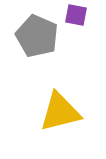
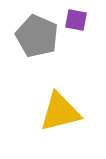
purple square: moved 5 px down
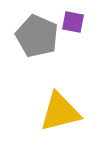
purple square: moved 3 px left, 2 px down
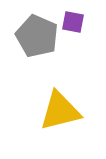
yellow triangle: moved 1 px up
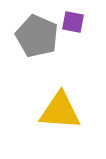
yellow triangle: rotated 18 degrees clockwise
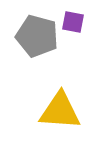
gray pentagon: rotated 9 degrees counterclockwise
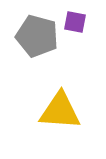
purple square: moved 2 px right
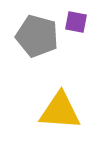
purple square: moved 1 px right
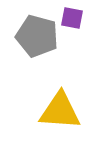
purple square: moved 4 px left, 4 px up
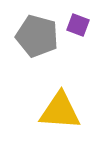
purple square: moved 6 px right, 7 px down; rotated 10 degrees clockwise
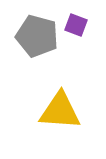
purple square: moved 2 px left
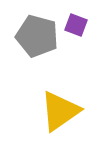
yellow triangle: rotated 39 degrees counterclockwise
